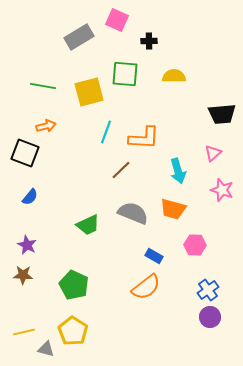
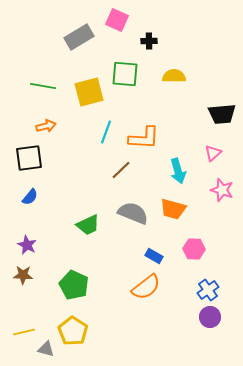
black square: moved 4 px right, 5 px down; rotated 28 degrees counterclockwise
pink hexagon: moved 1 px left, 4 px down
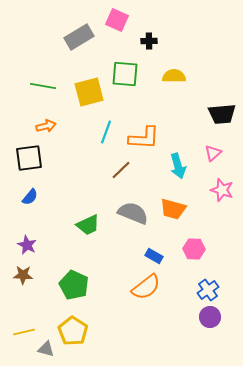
cyan arrow: moved 5 px up
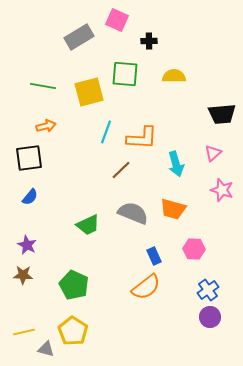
orange L-shape: moved 2 px left
cyan arrow: moved 2 px left, 2 px up
blue rectangle: rotated 36 degrees clockwise
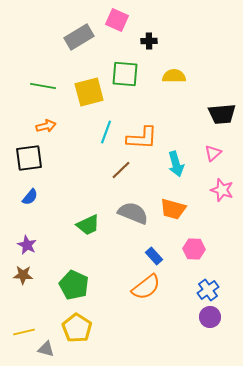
blue rectangle: rotated 18 degrees counterclockwise
yellow pentagon: moved 4 px right, 3 px up
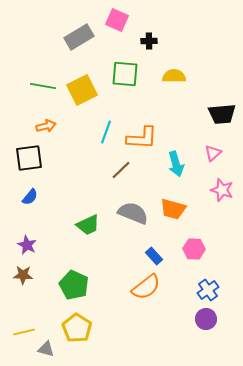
yellow square: moved 7 px left, 2 px up; rotated 12 degrees counterclockwise
purple circle: moved 4 px left, 2 px down
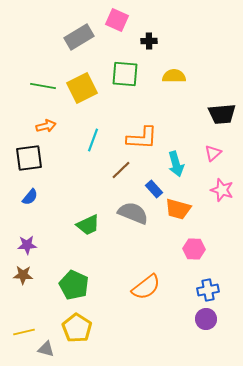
yellow square: moved 2 px up
cyan line: moved 13 px left, 8 px down
orange trapezoid: moved 5 px right
purple star: rotated 30 degrees counterclockwise
blue rectangle: moved 67 px up
blue cross: rotated 25 degrees clockwise
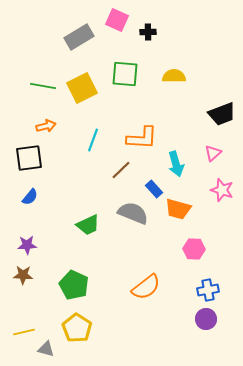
black cross: moved 1 px left, 9 px up
black trapezoid: rotated 16 degrees counterclockwise
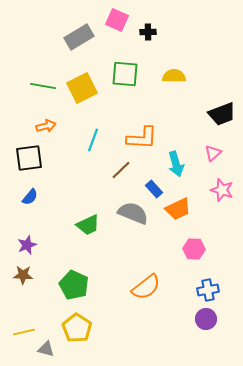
orange trapezoid: rotated 40 degrees counterclockwise
purple star: rotated 18 degrees counterclockwise
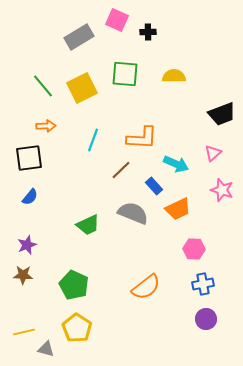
green line: rotated 40 degrees clockwise
orange arrow: rotated 12 degrees clockwise
cyan arrow: rotated 50 degrees counterclockwise
blue rectangle: moved 3 px up
blue cross: moved 5 px left, 6 px up
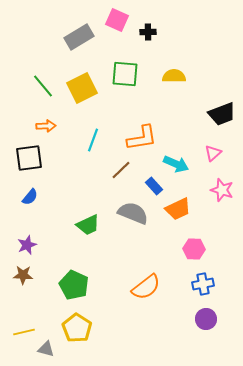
orange L-shape: rotated 12 degrees counterclockwise
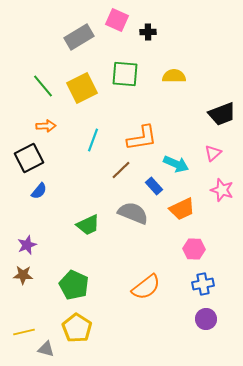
black square: rotated 20 degrees counterclockwise
blue semicircle: moved 9 px right, 6 px up
orange trapezoid: moved 4 px right
